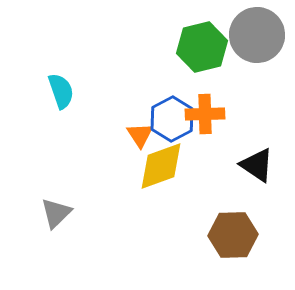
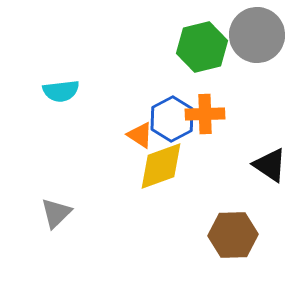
cyan semicircle: rotated 102 degrees clockwise
orange triangle: rotated 24 degrees counterclockwise
black triangle: moved 13 px right
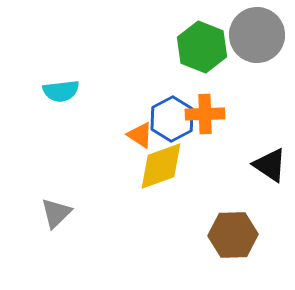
green hexagon: rotated 24 degrees counterclockwise
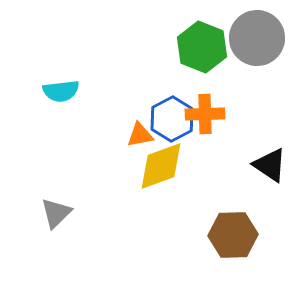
gray circle: moved 3 px down
orange triangle: rotated 44 degrees counterclockwise
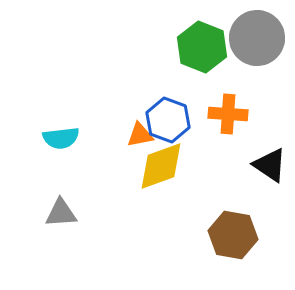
cyan semicircle: moved 47 px down
orange cross: moved 23 px right; rotated 6 degrees clockwise
blue hexagon: moved 4 px left, 1 px down; rotated 12 degrees counterclockwise
gray triangle: moved 5 px right; rotated 40 degrees clockwise
brown hexagon: rotated 12 degrees clockwise
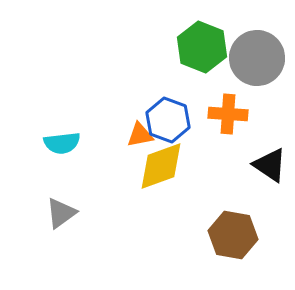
gray circle: moved 20 px down
cyan semicircle: moved 1 px right, 5 px down
gray triangle: rotated 32 degrees counterclockwise
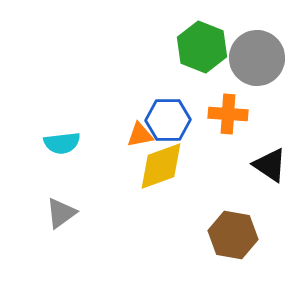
blue hexagon: rotated 21 degrees counterclockwise
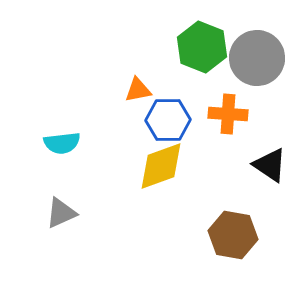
orange triangle: moved 2 px left, 45 px up
gray triangle: rotated 12 degrees clockwise
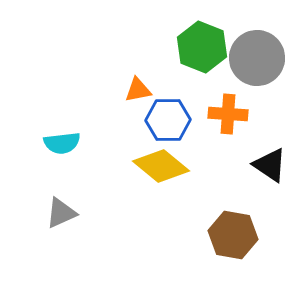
yellow diamond: rotated 60 degrees clockwise
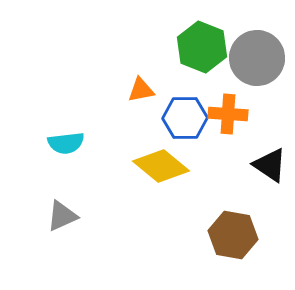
orange triangle: moved 3 px right
blue hexagon: moved 17 px right, 2 px up
cyan semicircle: moved 4 px right
gray triangle: moved 1 px right, 3 px down
